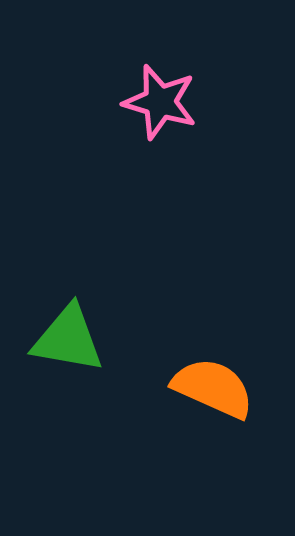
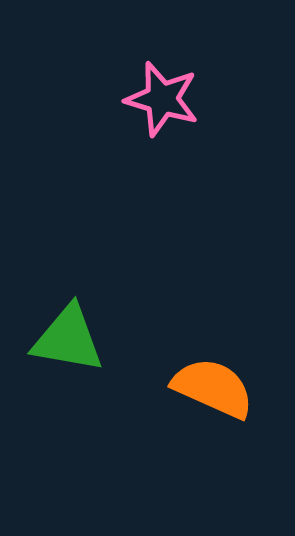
pink star: moved 2 px right, 3 px up
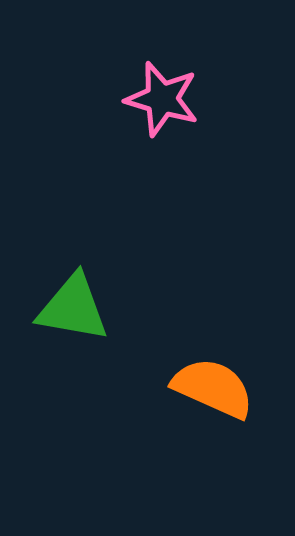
green triangle: moved 5 px right, 31 px up
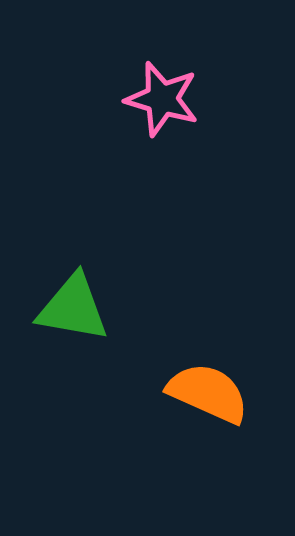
orange semicircle: moved 5 px left, 5 px down
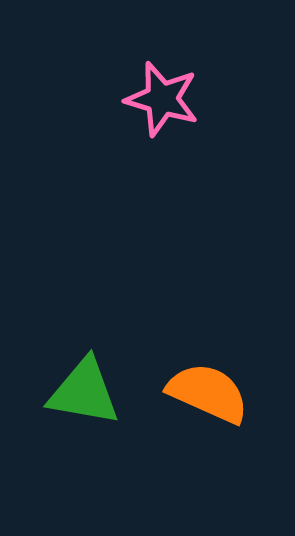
green triangle: moved 11 px right, 84 px down
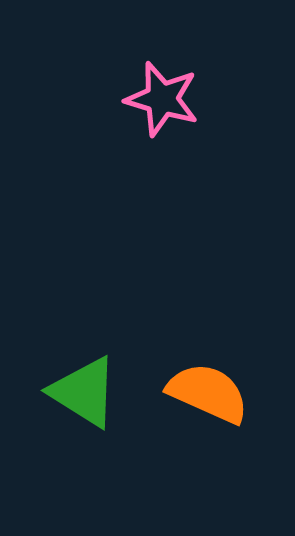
green triangle: rotated 22 degrees clockwise
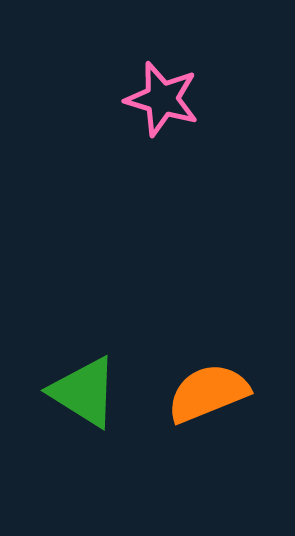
orange semicircle: rotated 46 degrees counterclockwise
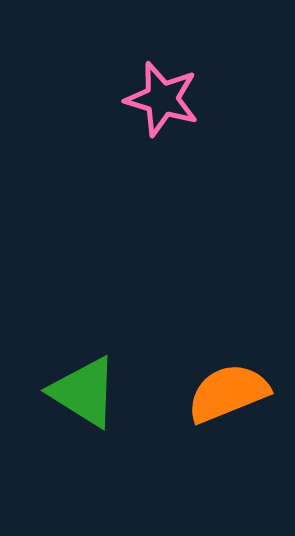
orange semicircle: moved 20 px right
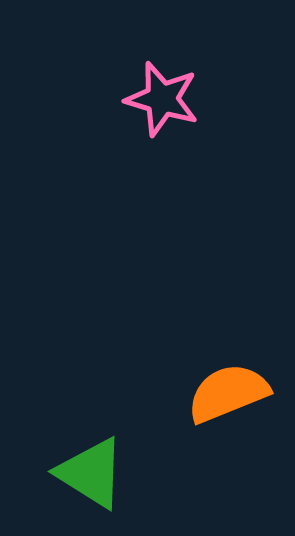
green triangle: moved 7 px right, 81 px down
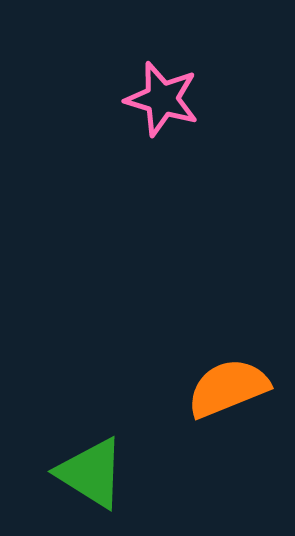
orange semicircle: moved 5 px up
